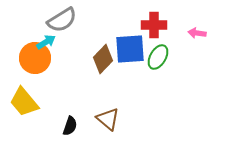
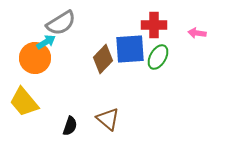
gray semicircle: moved 1 px left, 3 px down
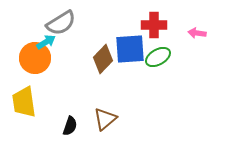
green ellipse: rotated 30 degrees clockwise
yellow trapezoid: rotated 32 degrees clockwise
brown triangle: moved 3 px left; rotated 40 degrees clockwise
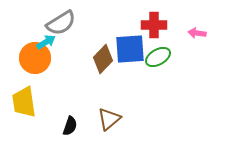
brown triangle: moved 4 px right
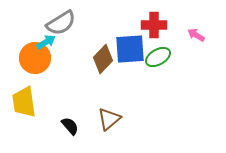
pink arrow: moved 1 px left, 2 px down; rotated 24 degrees clockwise
black semicircle: rotated 60 degrees counterclockwise
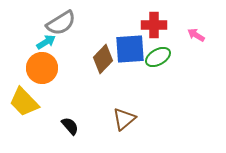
orange circle: moved 7 px right, 10 px down
yellow trapezoid: rotated 36 degrees counterclockwise
brown triangle: moved 15 px right
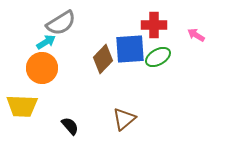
yellow trapezoid: moved 2 px left, 4 px down; rotated 44 degrees counterclockwise
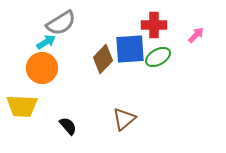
pink arrow: rotated 102 degrees clockwise
black semicircle: moved 2 px left
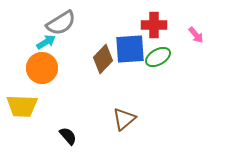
pink arrow: rotated 96 degrees clockwise
black semicircle: moved 10 px down
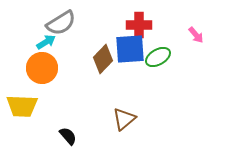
red cross: moved 15 px left
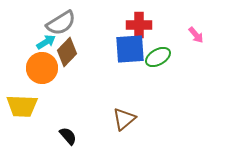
brown diamond: moved 36 px left, 7 px up
